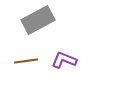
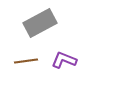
gray rectangle: moved 2 px right, 3 px down
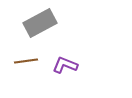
purple L-shape: moved 1 px right, 5 px down
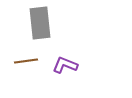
gray rectangle: rotated 68 degrees counterclockwise
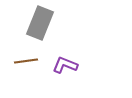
gray rectangle: rotated 28 degrees clockwise
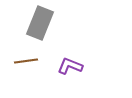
purple L-shape: moved 5 px right, 1 px down
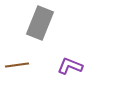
brown line: moved 9 px left, 4 px down
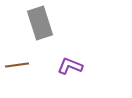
gray rectangle: rotated 40 degrees counterclockwise
